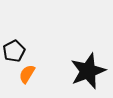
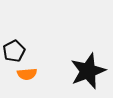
orange semicircle: rotated 126 degrees counterclockwise
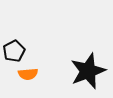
orange semicircle: moved 1 px right
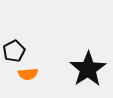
black star: moved 2 px up; rotated 12 degrees counterclockwise
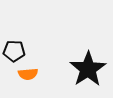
black pentagon: rotated 30 degrees clockwise
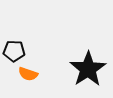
orange semicircle: rotated 24 degrees clockwise
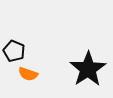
black pentagon: rotated 20 degrees clockwise
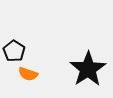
black pentagon: rotated 10 degrees clockwise
